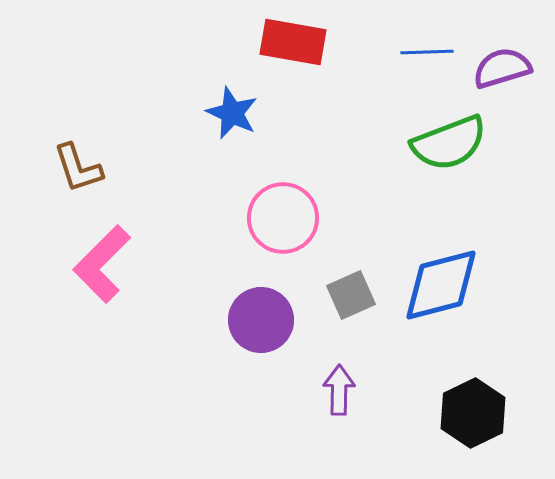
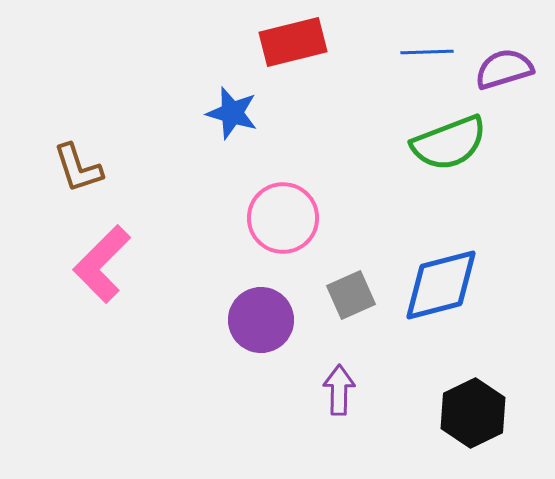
red rectangle: rotated 24 degrees counterclockwise
purple semicircle: moved 2 px right, 1 px down
blue star: rotated 8 degrees counterclockwise
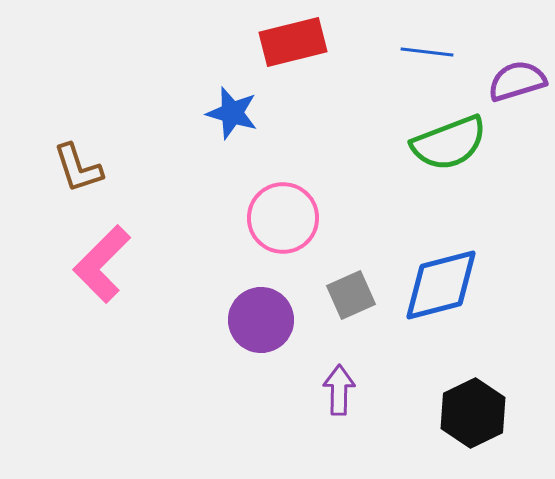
blue line: rotated 9 degrees clockwise
purple semicircle: moved 13 px right, 12 px down
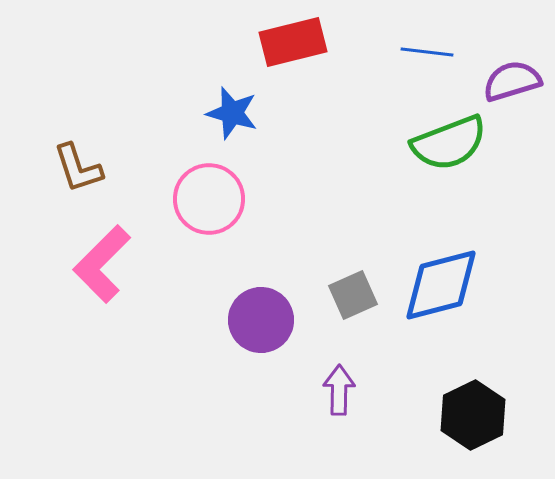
purple semicircle: moved 5 px left
pink circle: moved 74 px left, 19 px up
gray square: moved 2 px right
black hexagon: moved 2 px down
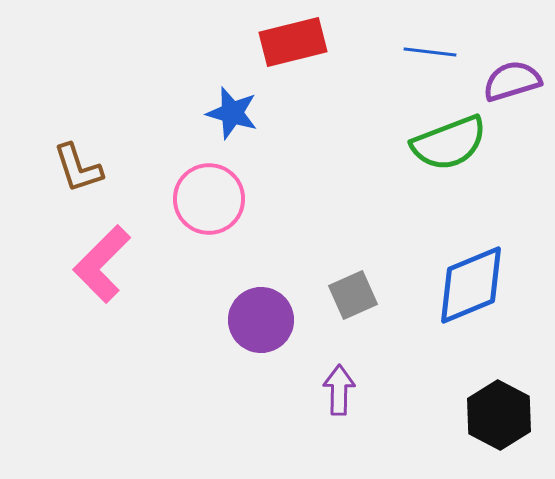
blue line: moved 3 px right
blue diamond: moved 30 px right; rotated 8 degrees counterclockwise
black hexagon: moved 26 px right; rotated 6 degrees counterclockwise
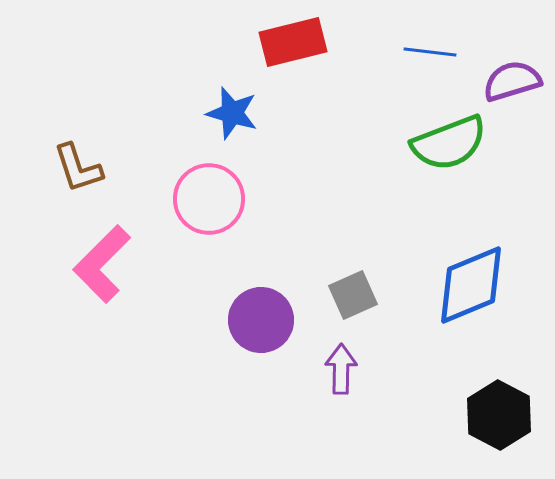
purple arrow: moved 2 px right, 21 px up
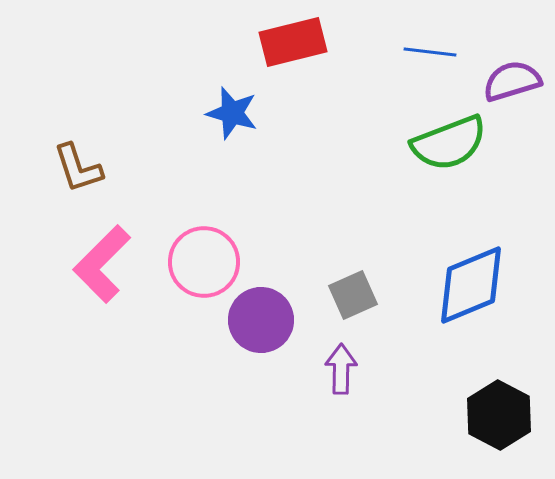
pink circle: moved 5 px left, 63 px down
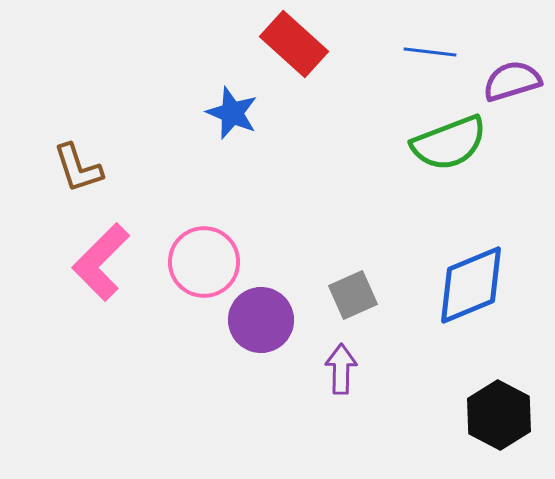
red rectangle: moved 1 px right, 2 px down; rotated 56 degrees clockwise
blue star: rotated 6 degrees clockwise
pink L-shape: moved 1 px left, 2 px up
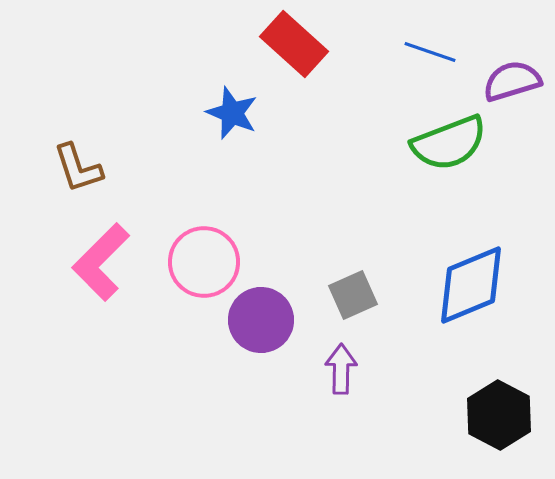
blue line: rotated 12 degrees clockwise
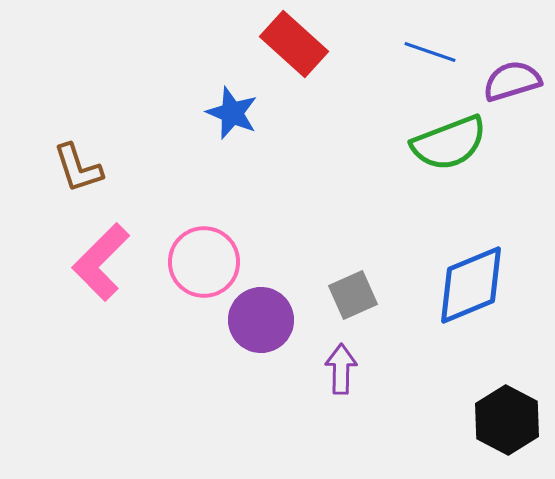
black hexagon: moved 8 px right, 5 px down
